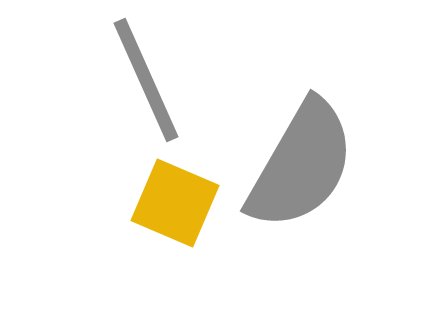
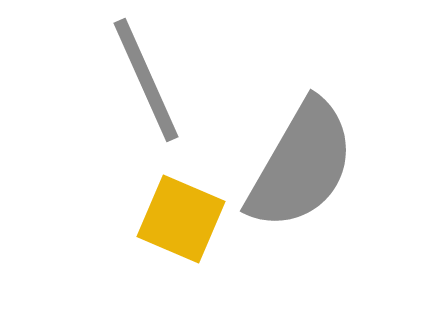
yellow square: moved 6 px right, 16 px down
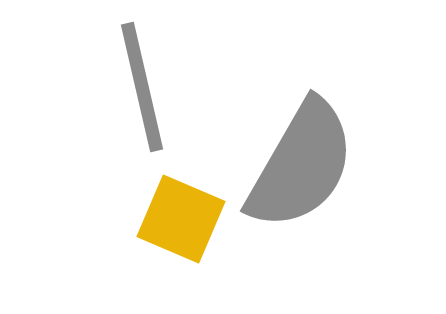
gray line: moved 4 px left, 7 px down; rotated 11 degrees clockwise
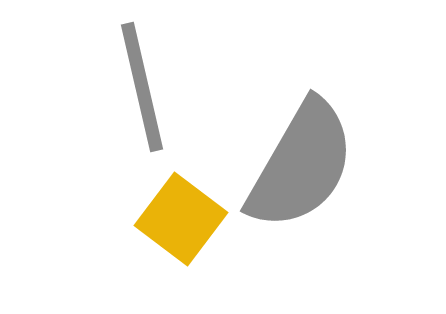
yellow square: rotated 14 degrees clockwise
